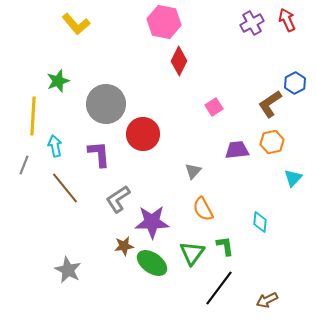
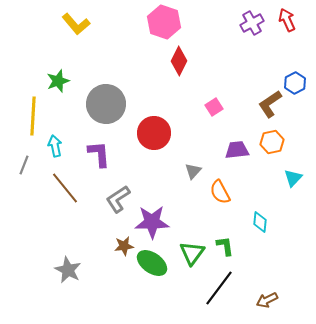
pink hexagon: rotated 8 degrees clockwise
red circle: moved 11 px right, 1 px up
orange semicircle: moved 17 px right, 17 px up
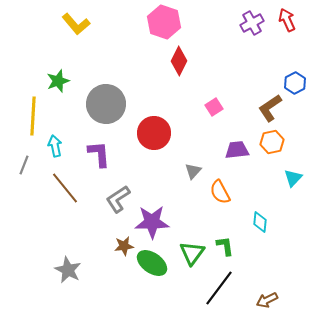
brown L-shape: moved 4 px down
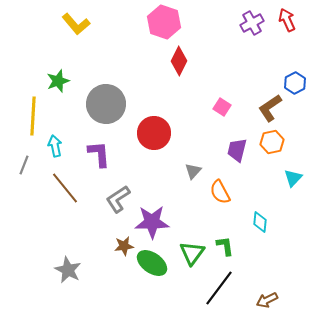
pink square: moved 8 px right; rotated 24 degrees counterclockwise
purple trapezoid: rotated 70 degrees counterclockwise
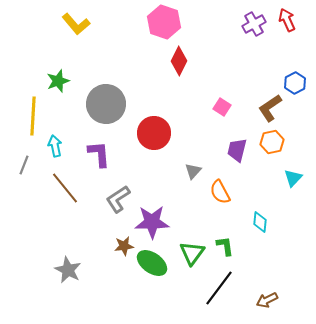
purple cross: moved 2 px right, 1 px down
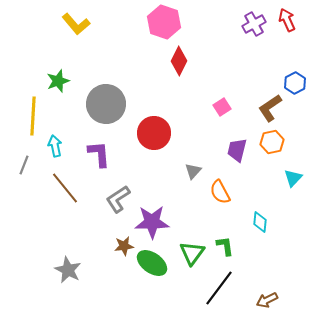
pink square: rotated 24 degrees clockwise
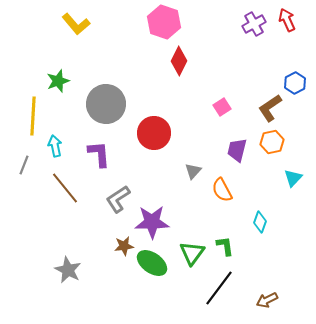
orange semicircle: moved 2 px right, 2 px up
cyan diamond: rotated 15 degrees clockwise
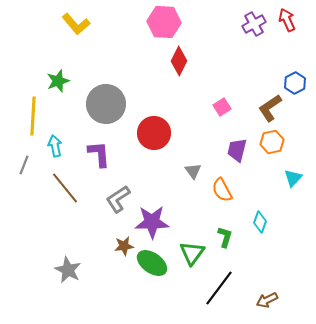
pink hexagon: rotated 16 degrees counterclockwise
gray triangle: rotated 18 degrees counterclockwise
green L-shape: moved 9 px up; rotated 25 degrees clockwise
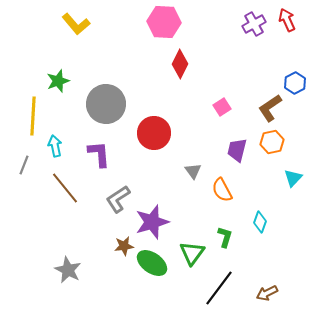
red diamond: moved 1 px right, 3 px down
purple star: rotated 16 degrees counterclockwise
brown arrow: moved 7 px up
